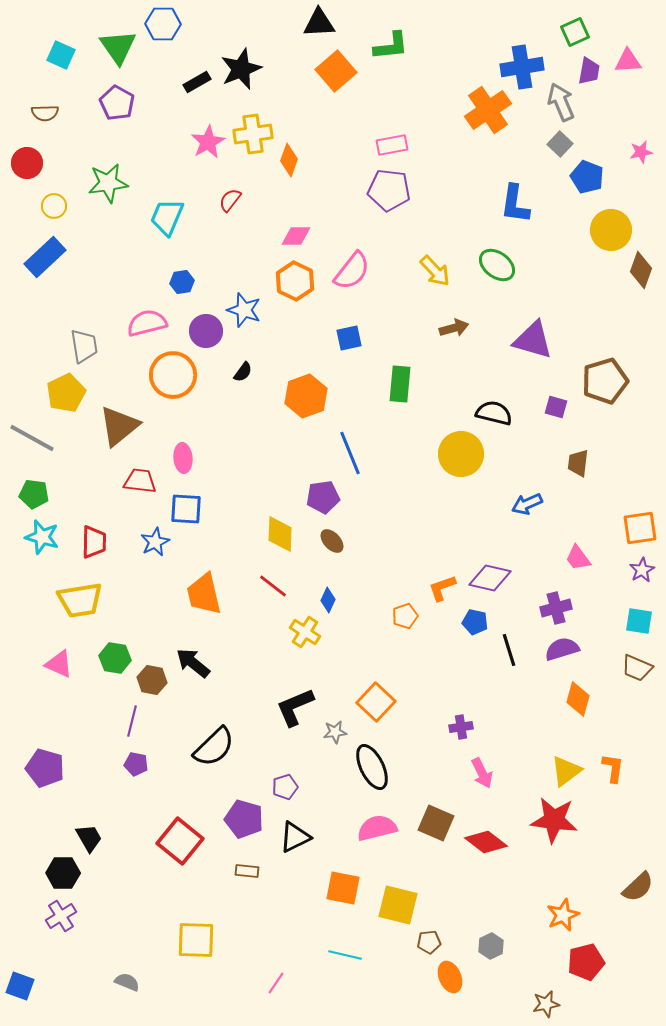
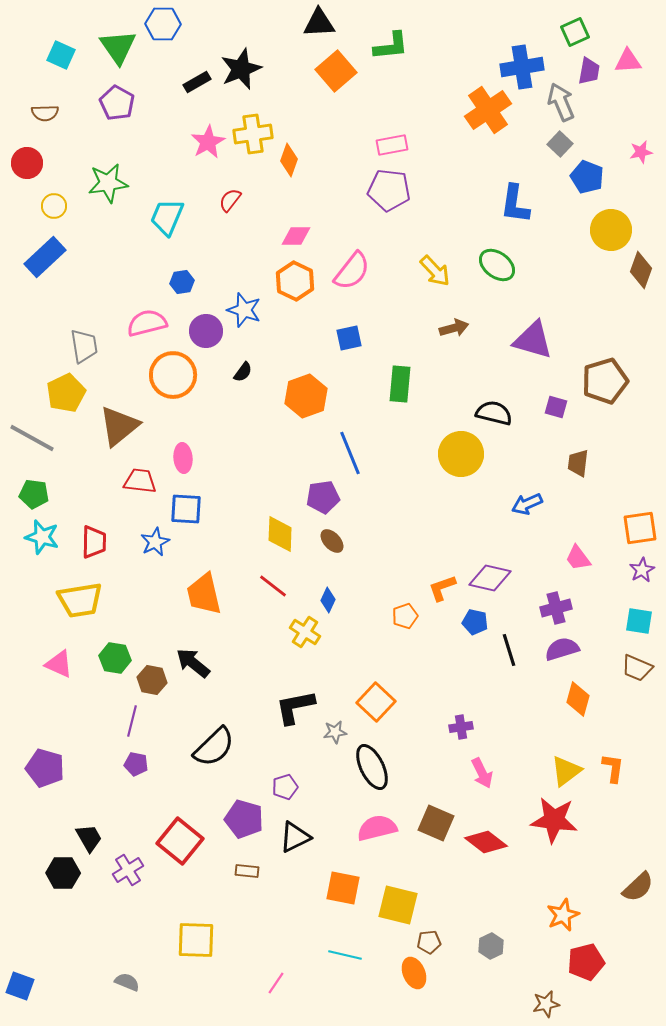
black L-shape at (295, 707): rotated 12 degrees clockwise
purple cross at (61, 916): moved 67 px right, 46 px up
orange ellipse at (450, 977): moved 36 px left, 4 px up
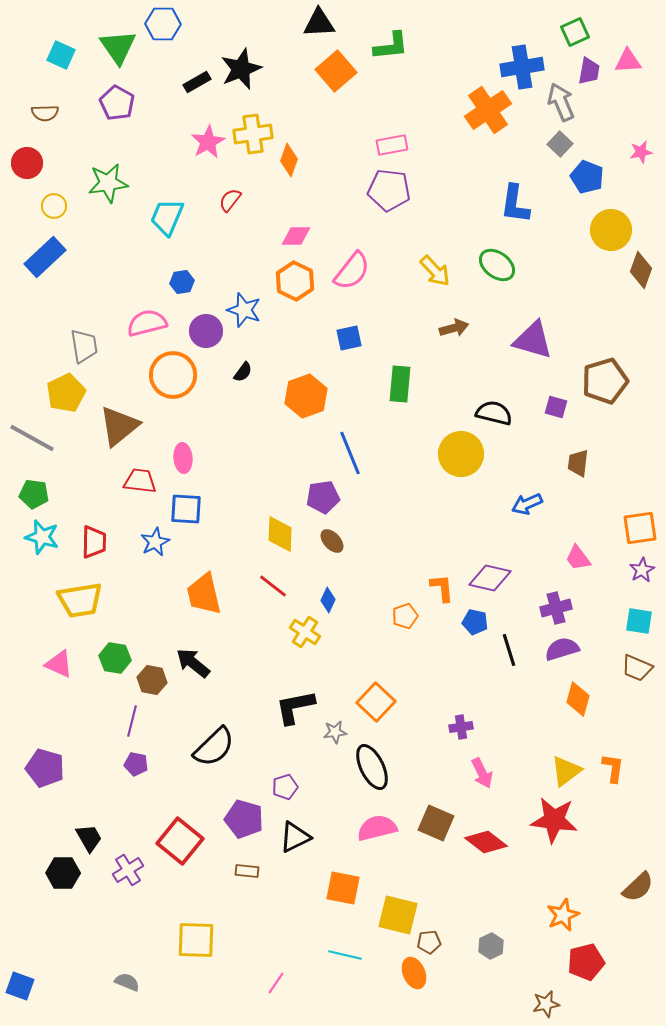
orange L-shape at (442, 588): rotated 104 degrees clockwise
yellow square at (398, 905): moved 10 px down
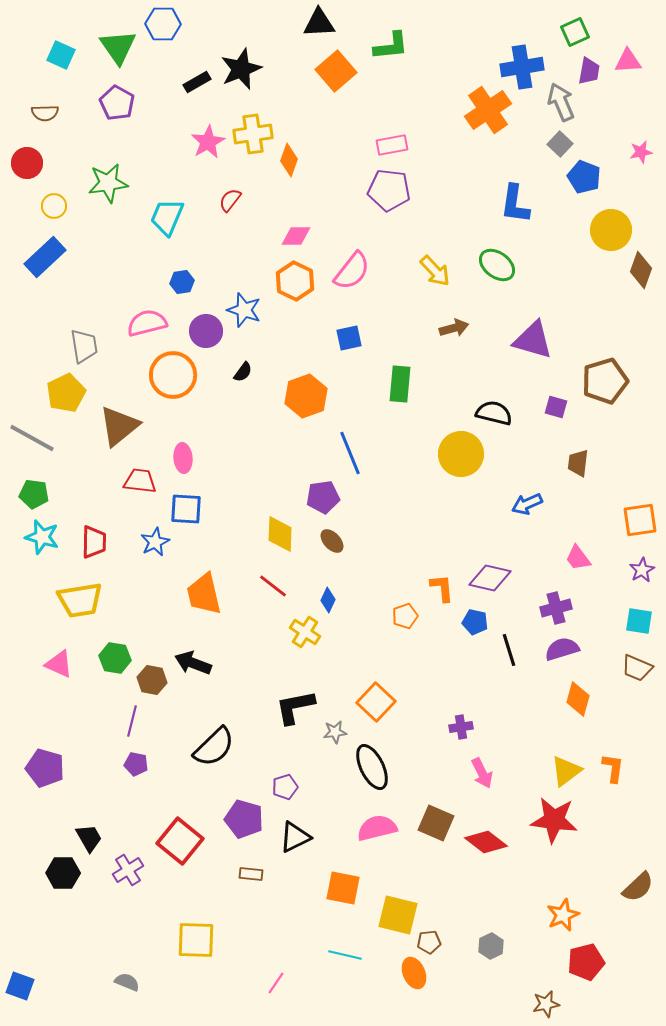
blue pentagon at (587, 177): moved 3 px left
orange square at (640, 528): moved 8 px up
black arrow at (193, 663): rotated 18 degrees counterclockwise
brown rectangle at (247, 871): moved 4 px right, 3 px down
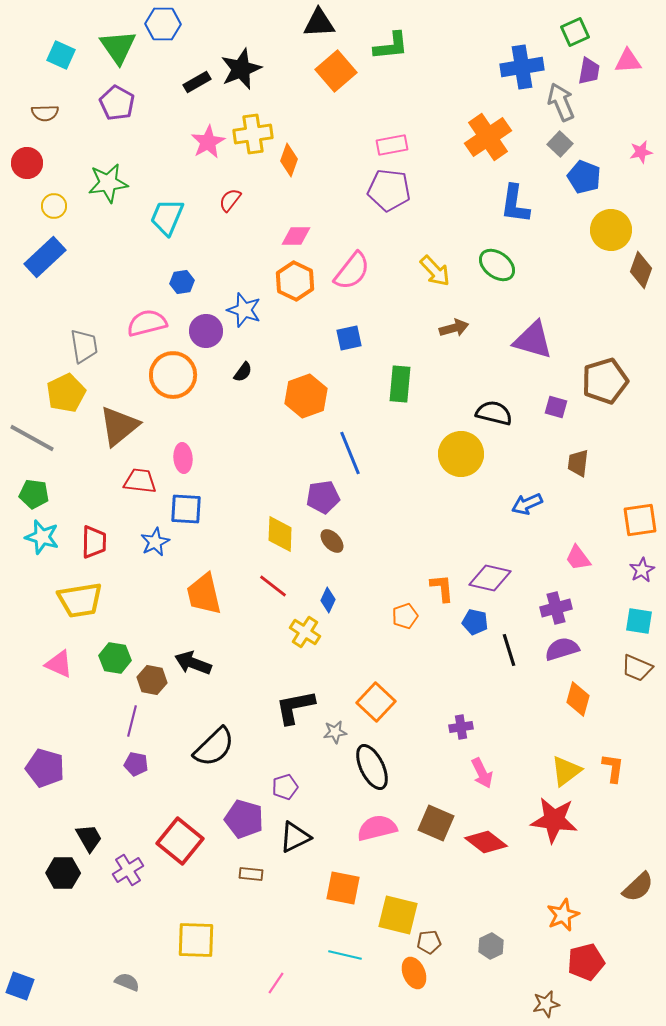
orange cross at (488, 110): moved 27 px down
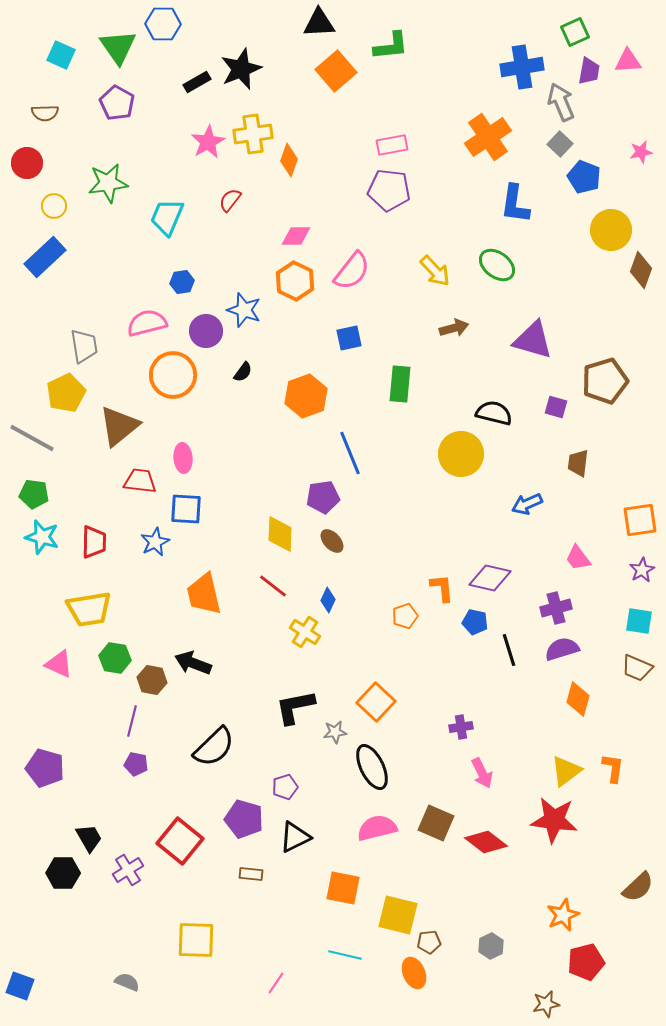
yellow trapezoid at (80, 600): moved 9 px right, 9 px down
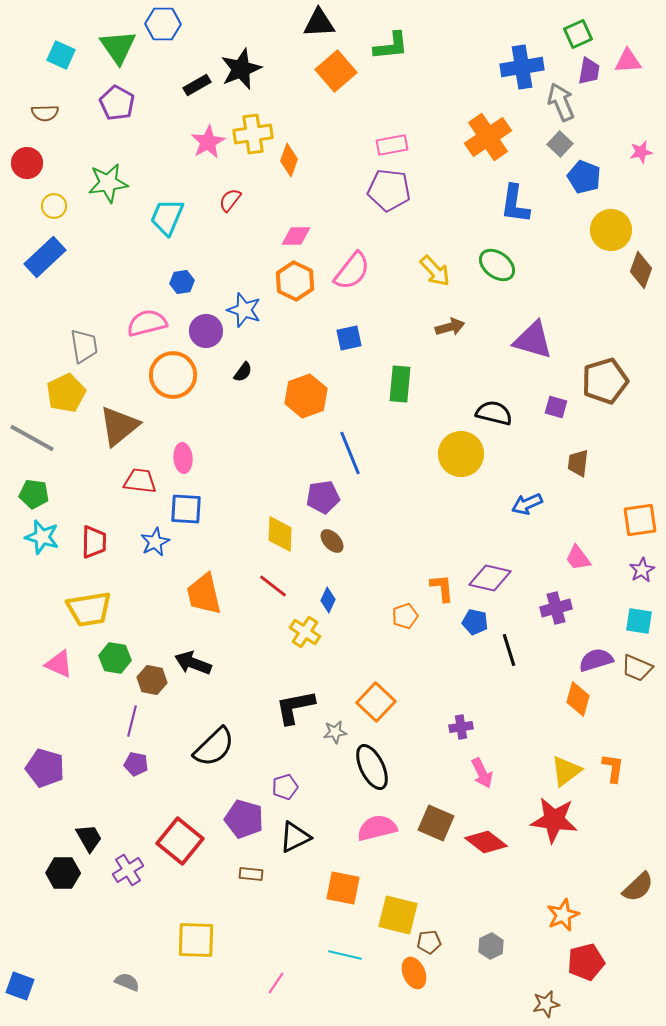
green square at (575, 32): moved 3 px right, 2 px down
black rectangle at (197, 82): moved 3 px down
brown arrow at (454, 328): moved 4 px left, 1 px up
purple semicircle at (562, 649): moved 34 px right, 11 px down
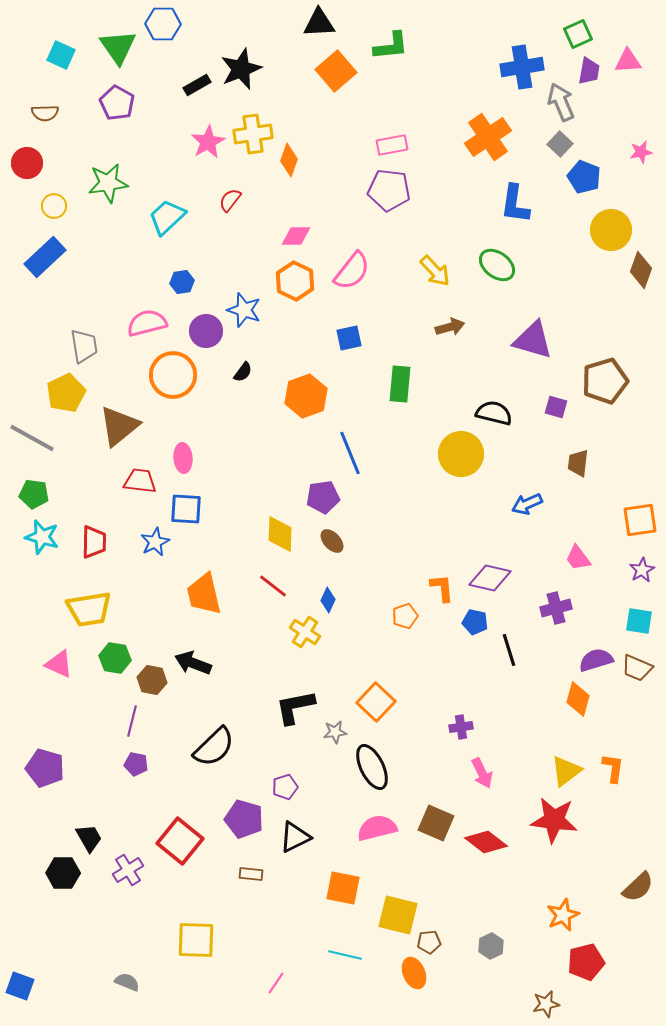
cyan trapezoid at (167, 217): rotated 24 degrees clockwise
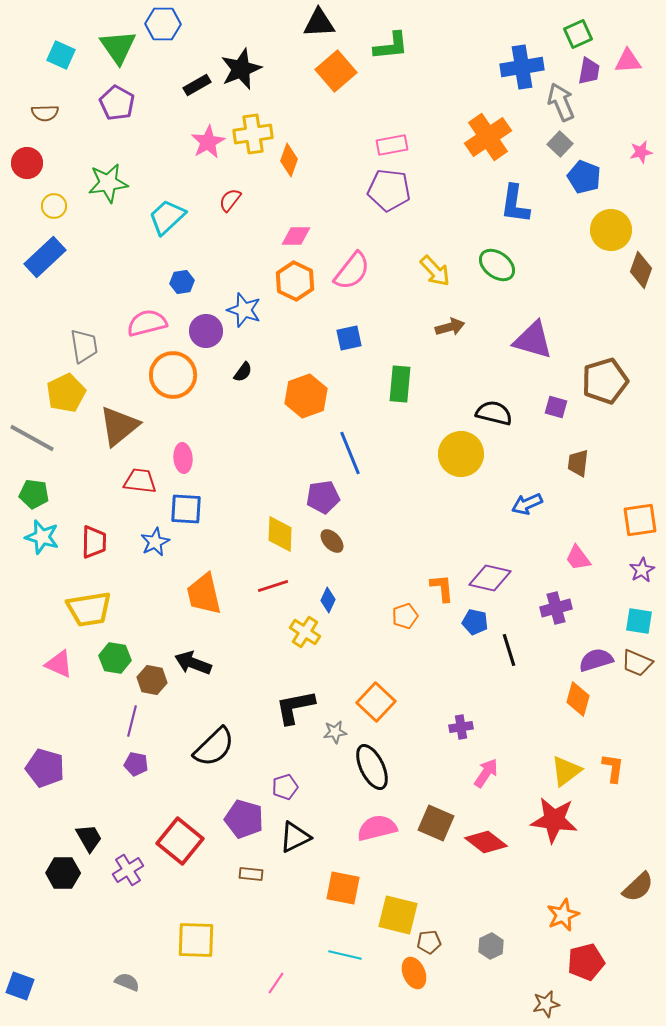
red line at (273, 586): rotated 56 degrees counterclockwise
brown trapezoid at (637, 668): moved 5 px up
pink arrow at (482, 773): moved 4 px right; rotated 120 degrees counterclockwise
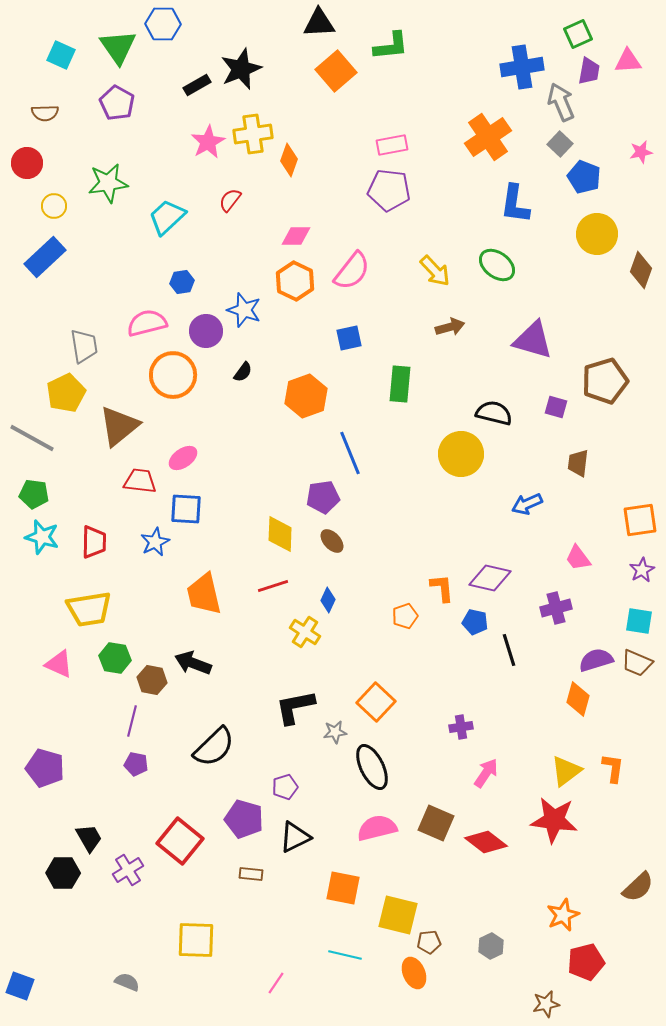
yellow circle at (611, 230): moved 14 px left, 4 px down
pink ellipse at (183, 458): rotated 60 degrees clockwise
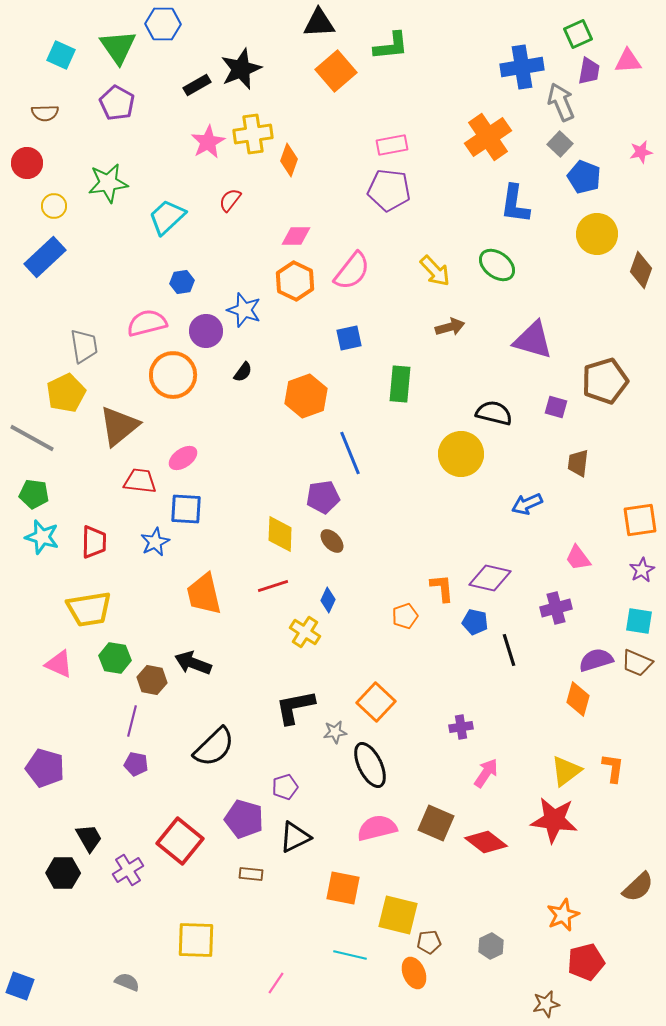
black ellipse at (372, 767): moved 2 px left, 2 px up
cyan line at (345, 955): moved 5 px right
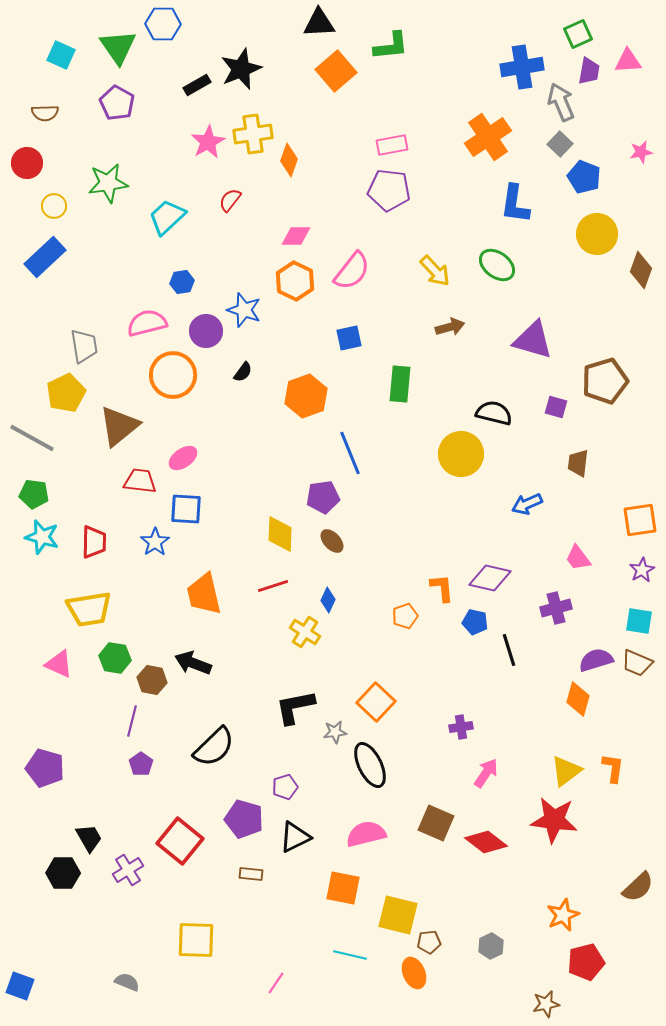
blue star at (155, 542): rotated 8 degrees counterclockwise
purple pentagon at (136, 764): moved 5 px right; rotated 25 degrees clockwise
pink semicircle at (377, 828): moved 11 px left, 6 px down
